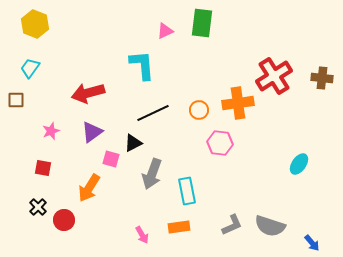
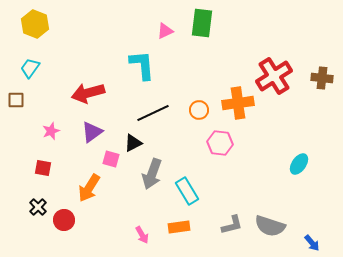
cyan rectangle: rotated 20 degrees counterclockwise
gray L-shape: rotated 10 degrees clockwise
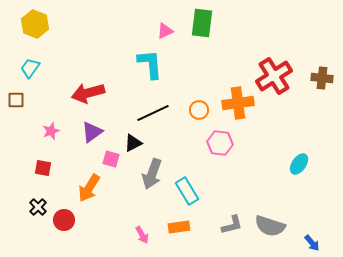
cyan L-shape: moved 8 px right, 1 px up
